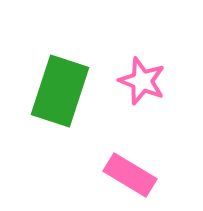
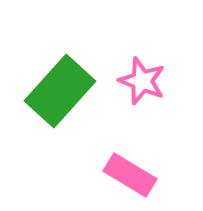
green rectangle: rotated 24 degrees clockwise
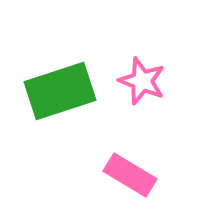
green rectangle: rotated 30 degrees clockwise
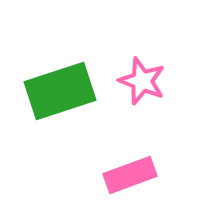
pink rectangle: rotated 51 degrees counterclockwise
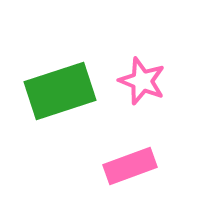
pink rectangle: moved 9 px up
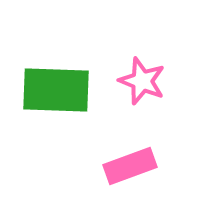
green rectangle: moved 4 px left, 1 px up; rotated 20 degrees clockwise
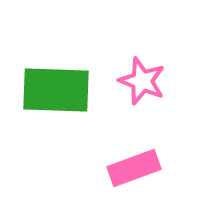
pink rectangle: moved 4 px right, 2 px down
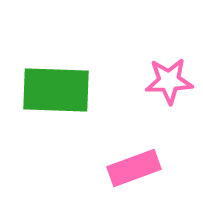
pink star: moved 27 px right; rotated 24 degrees counterclockwise
